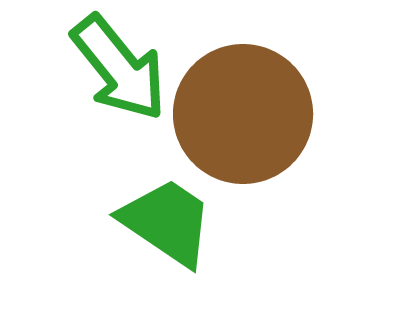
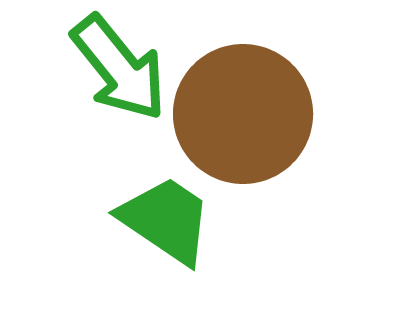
green trapezoid: moved 1 px left, 2 px up
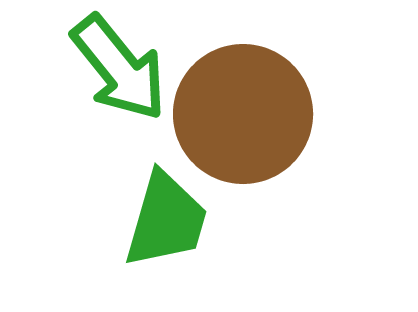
green trapezoid: rotated 72 degrees clockwise
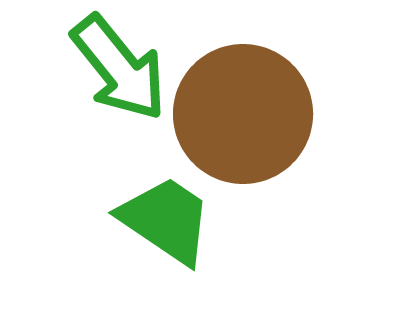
green trapezoid: rotated 72 degrees counterclockwise
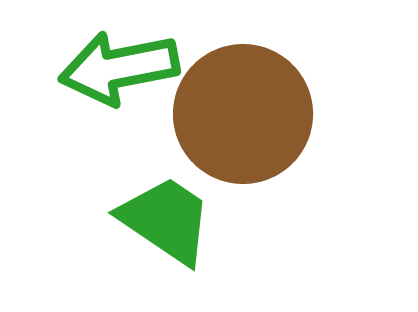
green arrow: rotated 118 degrees clockwise
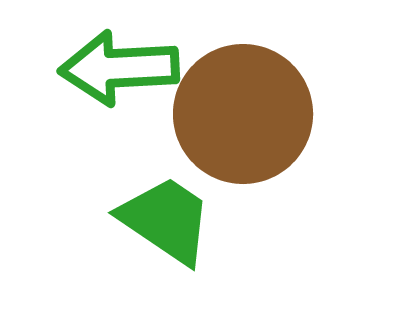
green arrow: rotated 8 degrees clockwise
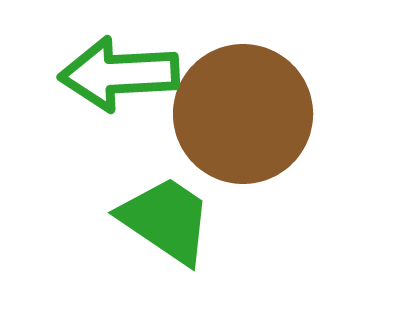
green arrow: moved 6 px down
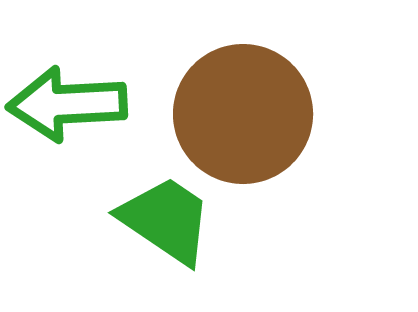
green arrow: moved 52 px left, 30 px down
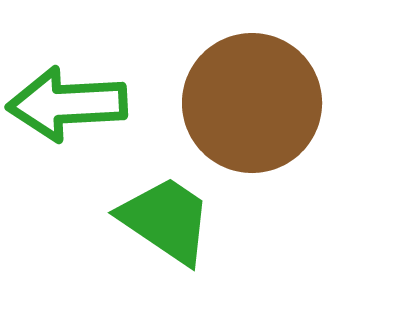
brown circle: moved 9 px right, 11 px up
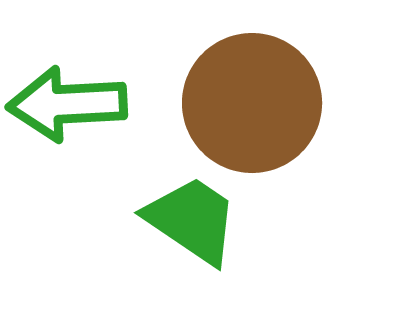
green trapezoid: moved 26 px right
